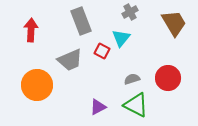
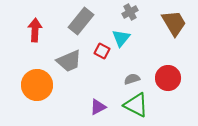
gray rectangle: rotated 60 degrees clockwise
red arrow: moved 4 px right
gray trapezoid: moved 1 px left, 1 px down
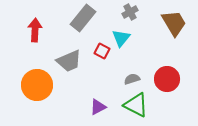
gray rectangle: moved 2 px right, 3 px up
red circle: moved 1 px left, 1 px down
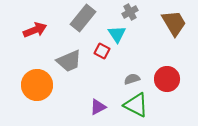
red arrow: rotated 65 degrees clockwise
cyan triangle: moved 4 px left, 4 px up; rotated 12 degrees counterclockwise
